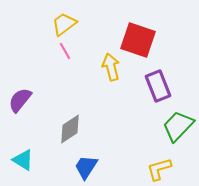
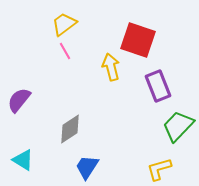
purple semicircle: moved 1 px left
blue trapezoid: moved 1 px right
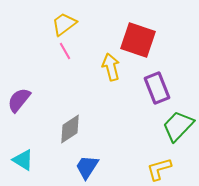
purple rectangle: moved 1 px left, 2 px down
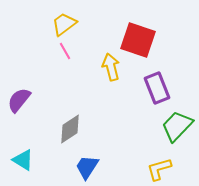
green trapezoid: moved 1 px left
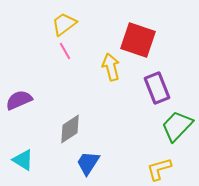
purple semicircle: rotated 28 degrees clockwise
blue trapezoid: moved 1 px right, 4 px up
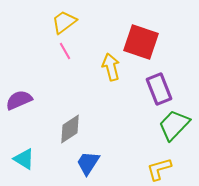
yellow trapezoid: moved 2 px up
red square: moved 3 px right, 2 px down
purple rectangle: moved 2 px right, 1 px down
green trapezoid: moved 3 px left, 1 px up
cyan triangle: moved 1 px right, 1 px up
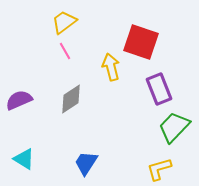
green trapezoid: moved 2 px down
gray diamond: moved 1 px right, 30 px up
blue trapezoid: moved 2 px left
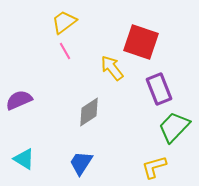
yellow arrow: moved 1 px right, 1 px down; rotated 24 degrees counterclockwise
gray diamond: moved 18 px right, 13 px down
blue trapezoid: moved 5 px left
yellow L-shape: moved 5 px left, 2 px up
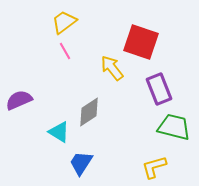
green trapezoid: rotated 60 degrees clockwise
cyan triangle: moved 35 px right, 27 px up
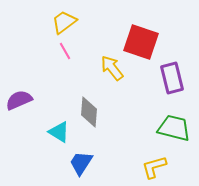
purple rectangle: moved 13 px right, 11 px up; rotated 8 degrees clockwise
gray diamond: rotated 52 degrees counterclockwise
green trapezoid: moved 1 px down
